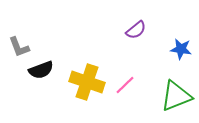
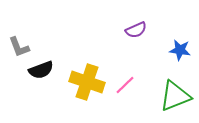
purple semicircle: rotated 15 degrees clockwise
blue star: moved 1 px left, 1 px down
green triangle: moved 1 px left
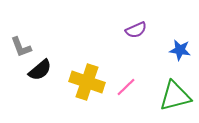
gray L-shape: moved 2 px right
black semicircle: moved 1 px left; rotated 20 degrees counterclockwise
pink line: moved 1 px right, 2 px down
green triangle: rotated 8 degrees clockwise
